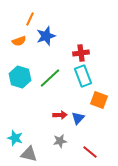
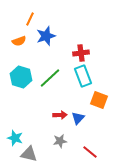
cyan hexagon: moved 1 px right
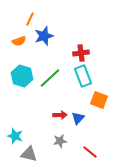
blue star: moved 2 px left
cyan hexagon: moved 1 px right, 1 px up
cyan star: moved 2 px up
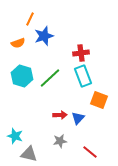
orange semicircle: moved 1 px left, 2 px down
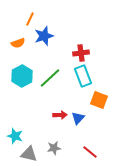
cyan hexagon: rotated 15 degrees clockwise
gray star: moved 6 px left, 7 px down
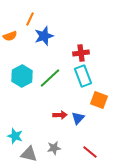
orange semicircle: moved 8 px left, 7 px up
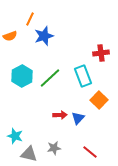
red cross: moved 20 px right
orange square: rotated 24 degrees clockwise
